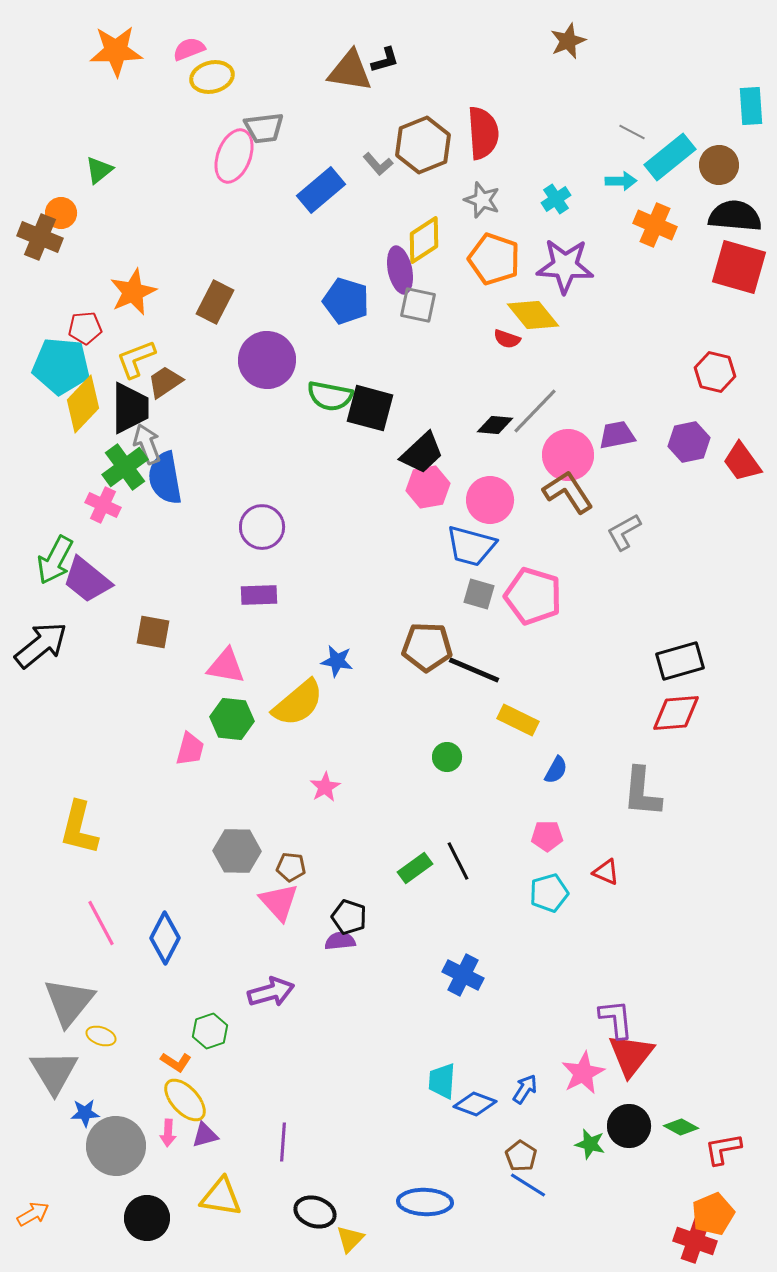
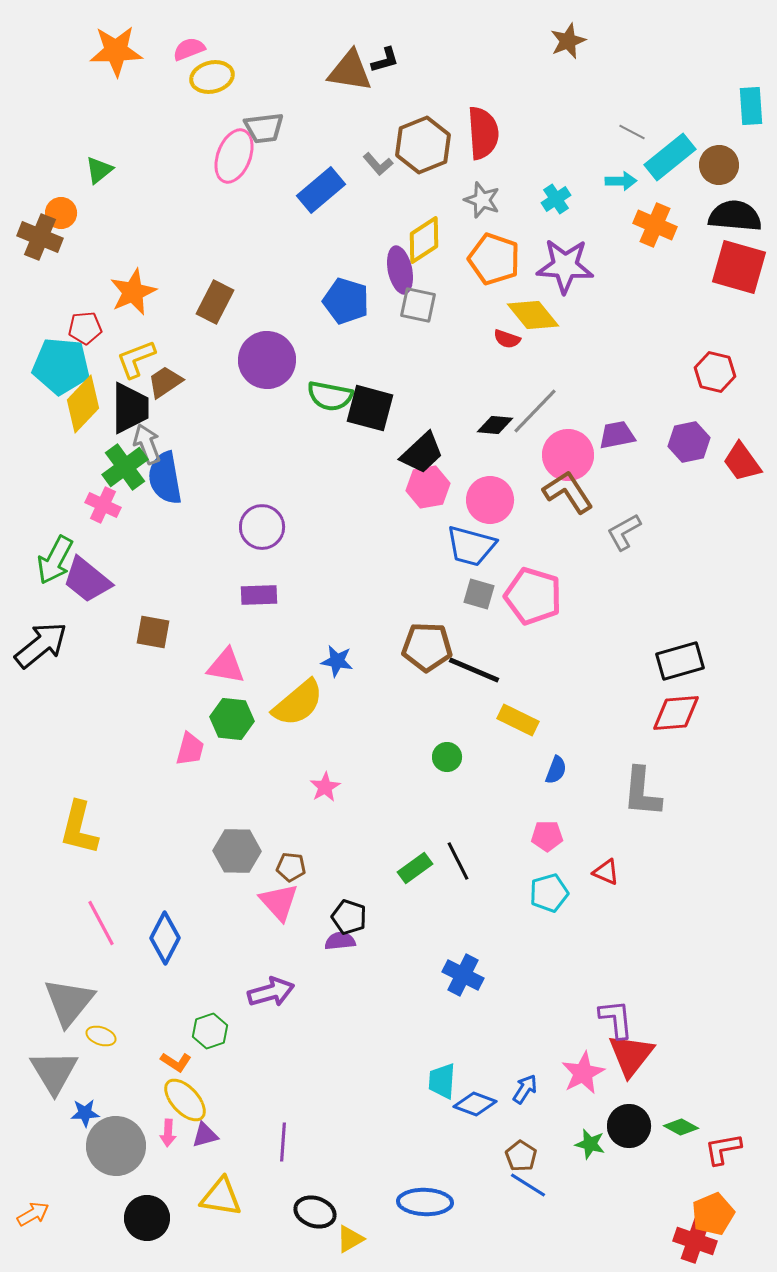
blue semicircle at (556, 770): rotated 8 degrees counterclockwise
yellow triangle at (350, 1239): rotated 16 degrees clockwise
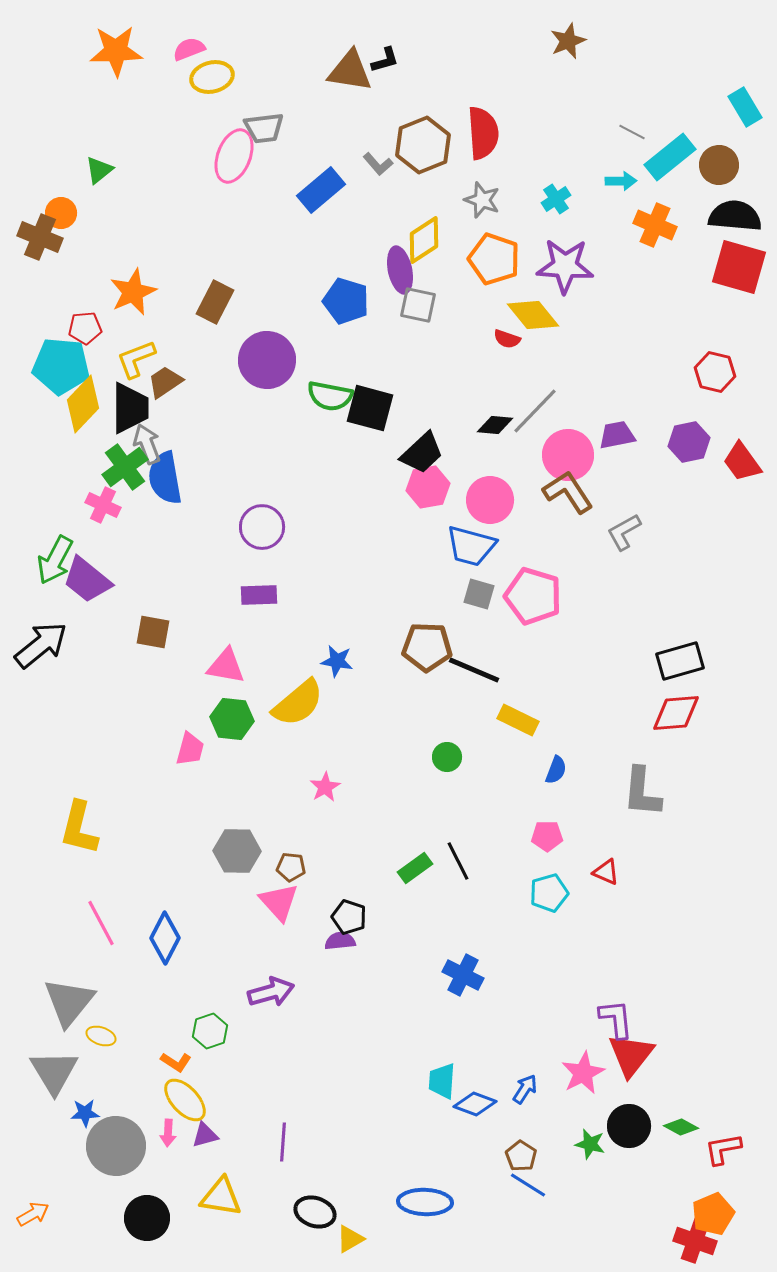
cyan rectangle at (751, 106): moved 6 px left, 1 px down; rotated 27 degrees counterclockwise
